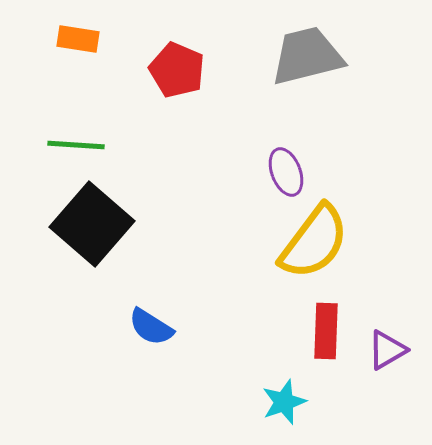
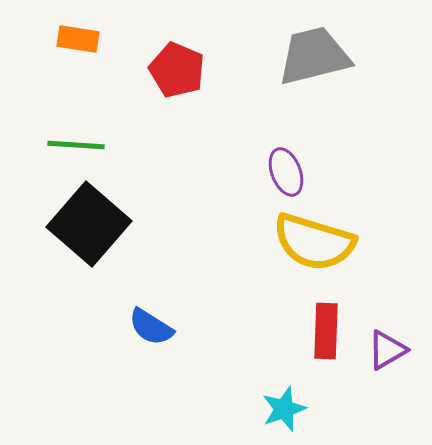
gray trapezoid: moved 7 px right
black square: moved 3 px left
yellow semicircle: rotated 70 degrees clockwise
cyan star: moved 7 px down
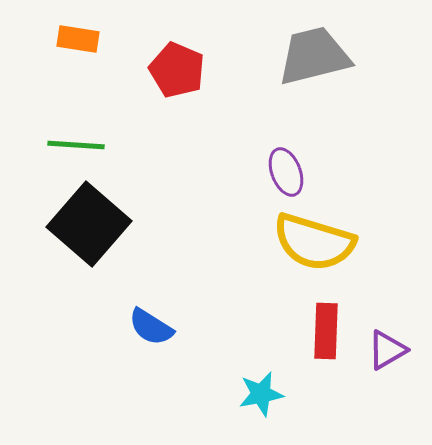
cyan star: moved 23 px left, 15 px up; rotated 9 degrees clockwise
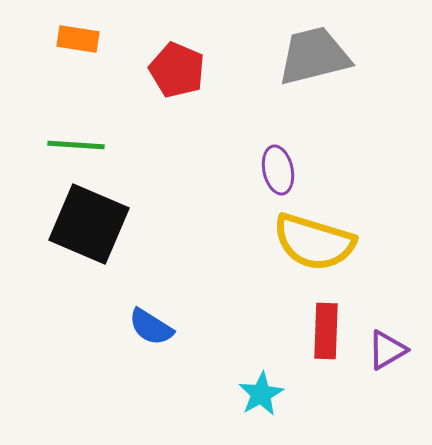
purple ellipse: moved 8 px left, 2 px up; rotated 9 degrees clockwise
black square: rotated 18 degrees counterclockwise
cyan star: rotated 18 degrees counterclockwise
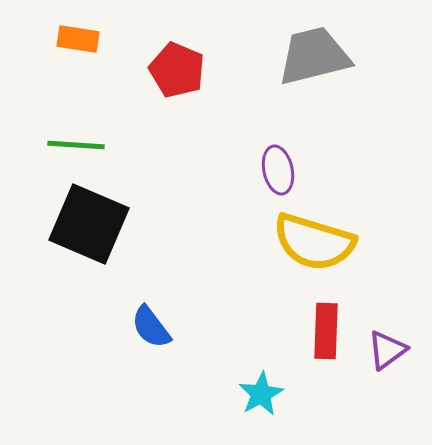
blue semicircle: rotated 21 degrees clockwise
purple triangle: rotated 6 degrees counterclockwise
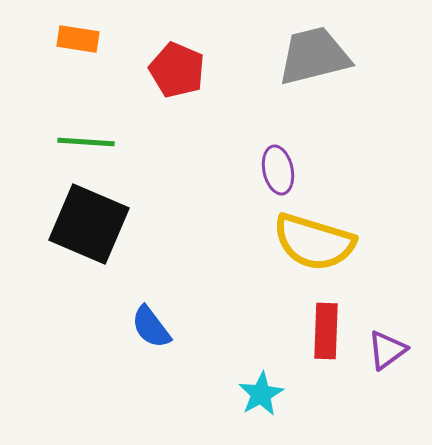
green line: moved 10 px right, 3 px up
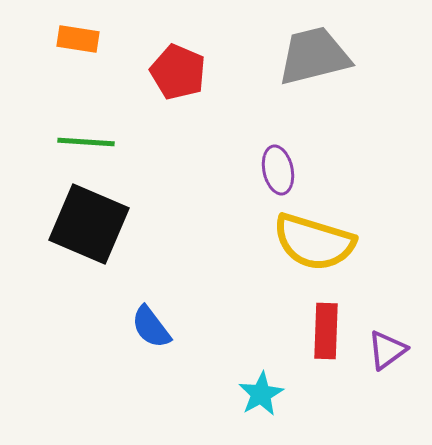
red pentagon: moved 1 px right, 2 px down
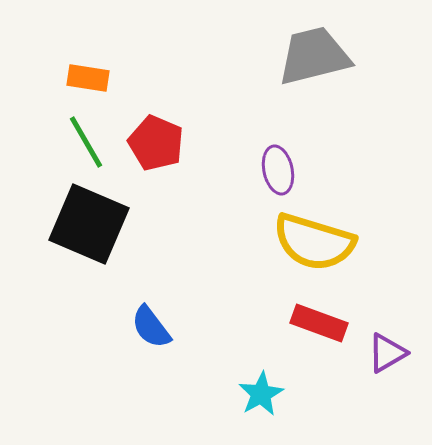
orange rectangle: moved 10 px right, 39 px down
red pentagon: moved 22 px left, 71 px down
green line: rotated 56 degrees clockwise
red rectangle: moved 7 px left, 8 px up; rotated 72 degrees counterclockwise
purple triangle: moved 3 px down; rotated 6 degrees clockwise
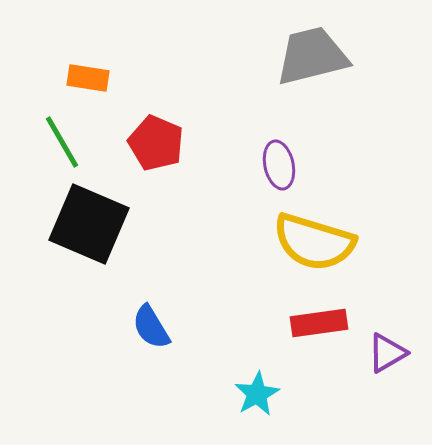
gray trapezoid: moved 2 px left
green line: moved 24 px left
purple ellipse: moved 1 px right, 5 px up
red rectangle: rotated 28 degrees counterclockwise
blue semicircle: rotated 6 degrees clockwise
cyan star: moved 4 px left
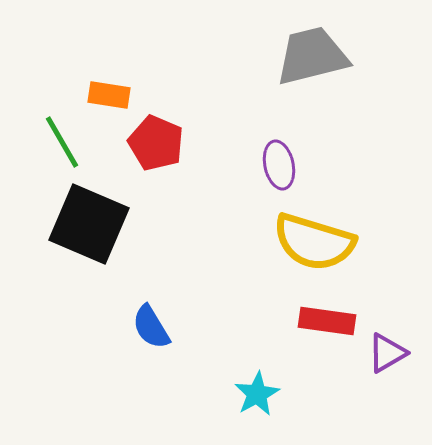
orange rectangle: moved 21 px right, 17 px down
red rectangle: moved 8 px right, 2 px up; rotated 16 degrees clockwise
